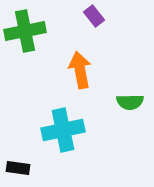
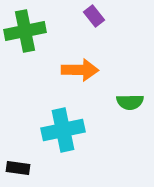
orange arrow: rotated 102 degrees clockwise
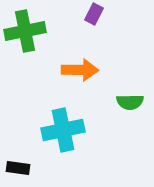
purple rectangle: moved 2 px up; rotated 65 degrees clockwise
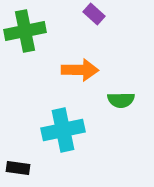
purple rectangle: rotated 75 degrees counterclockwise
green semicircle: moved 9 px left, 2 px up
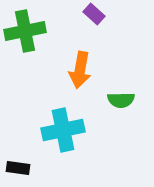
orange arrow: rotated 99 degrees clockwise
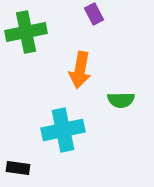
purple rectangle: rotated 20 degrees clockwise
green cross: moved 1 px right, 1 px down
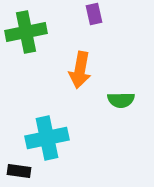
purple rectangle: rotated 15 degrees clockwise
cyan cross: moved 16 px left, 8 px down
black rectangle: moved 1 px right, 3 px down
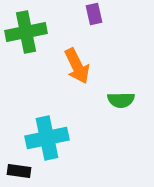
orange arrow: moved 3 px left, 4 px up; rotated 36 degrees counterclockwise
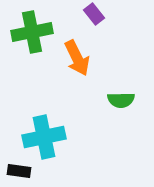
purple rectangle: rotated 25 degrees counterclockwise
green cross: moved 6 px right
orange arrow: moved 8 px up
cyan cross: moved 3 px left, 1 px up
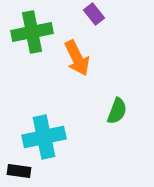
green semicircle: moved 4 px left, 11 px down; rotated 68 degrees counterclockwise
